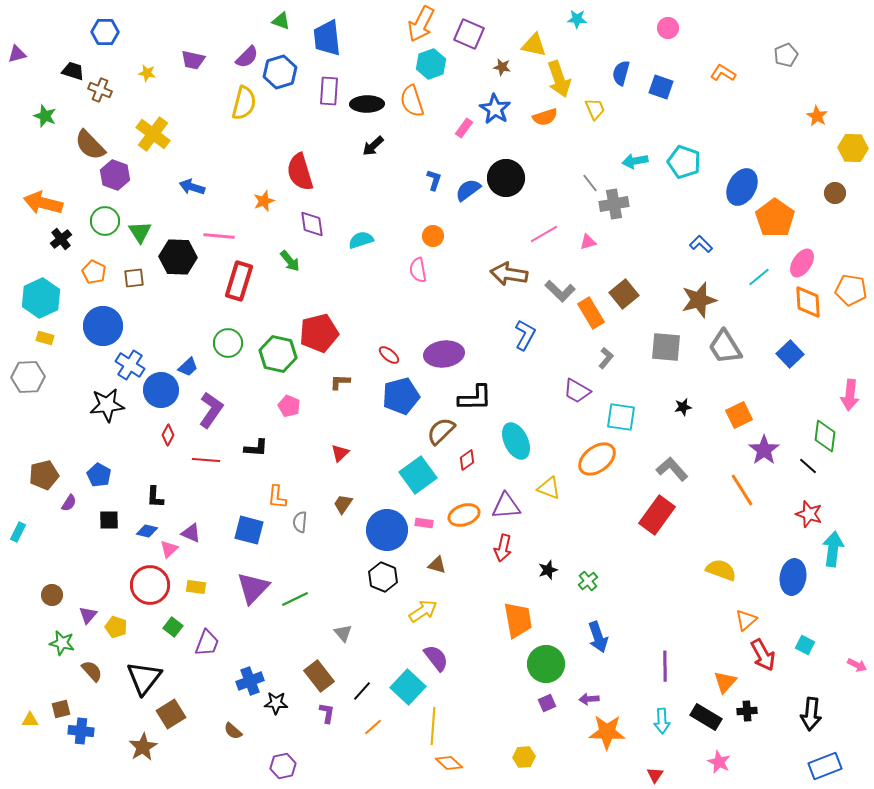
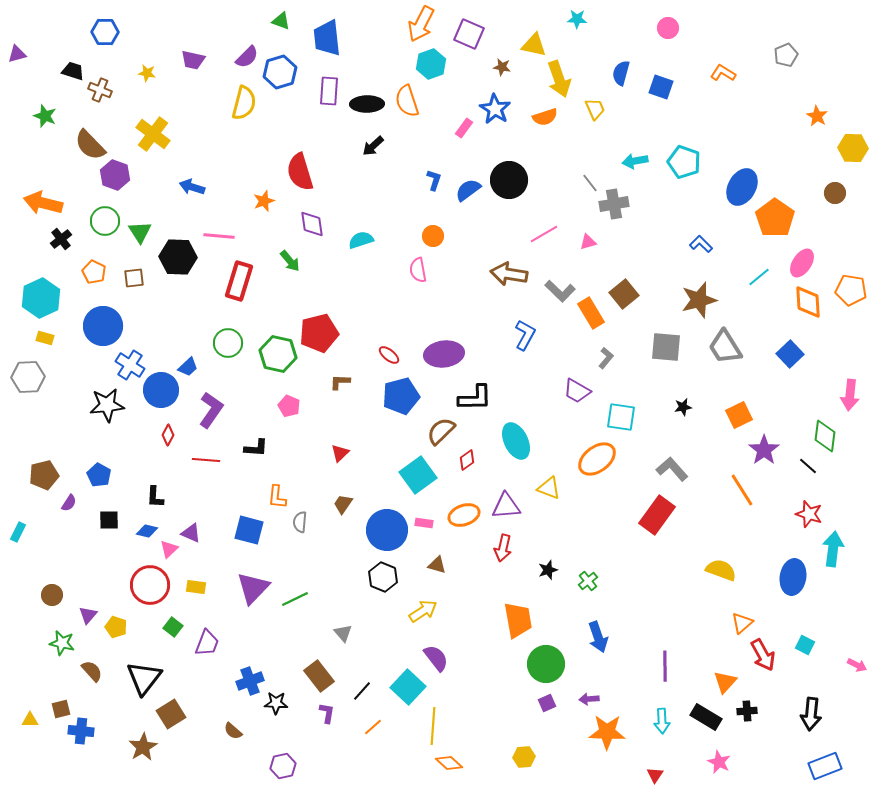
orange semicircle at (412, 101): moved 5 px left
black circle at (506, 178): moved 3 px right, 2 px down
orange triangle at (746, 620): moved 4 px left, 3 px down
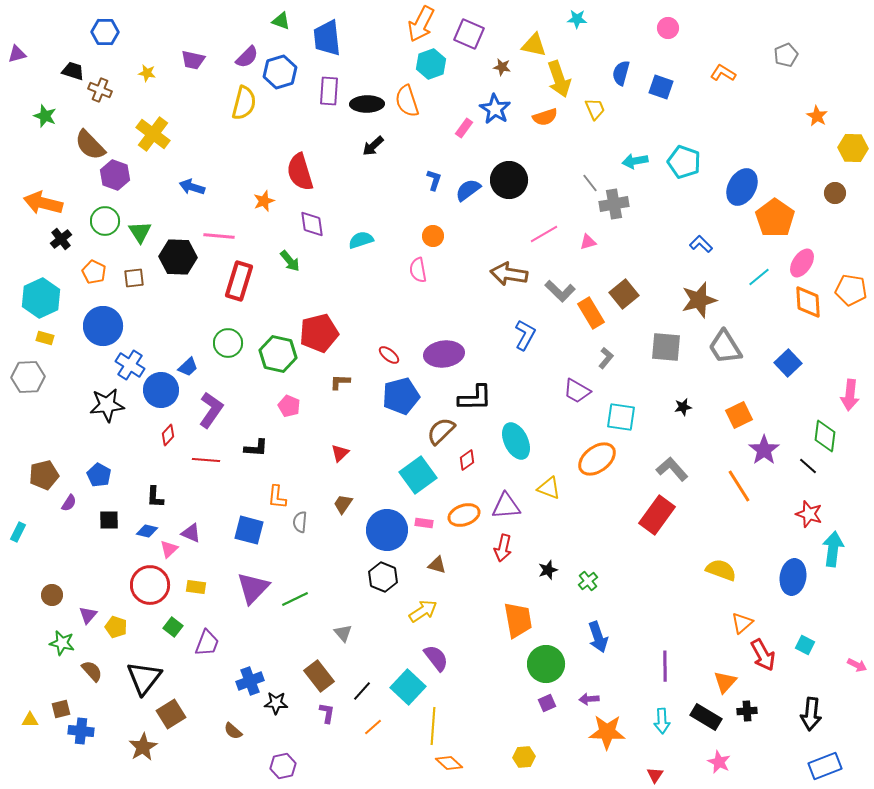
blue square at (790, 354): moved 2 px left, 9 px down
red diamond at (168, 435): rotated 15 degrees clockwise
orange line at (742, 490): moved 3 px left, 4 px up
